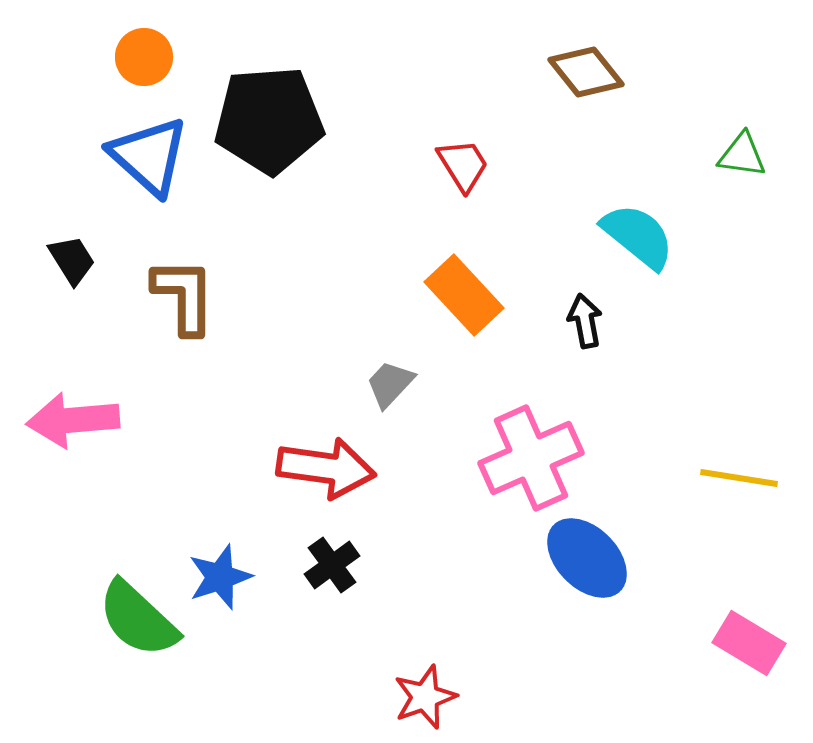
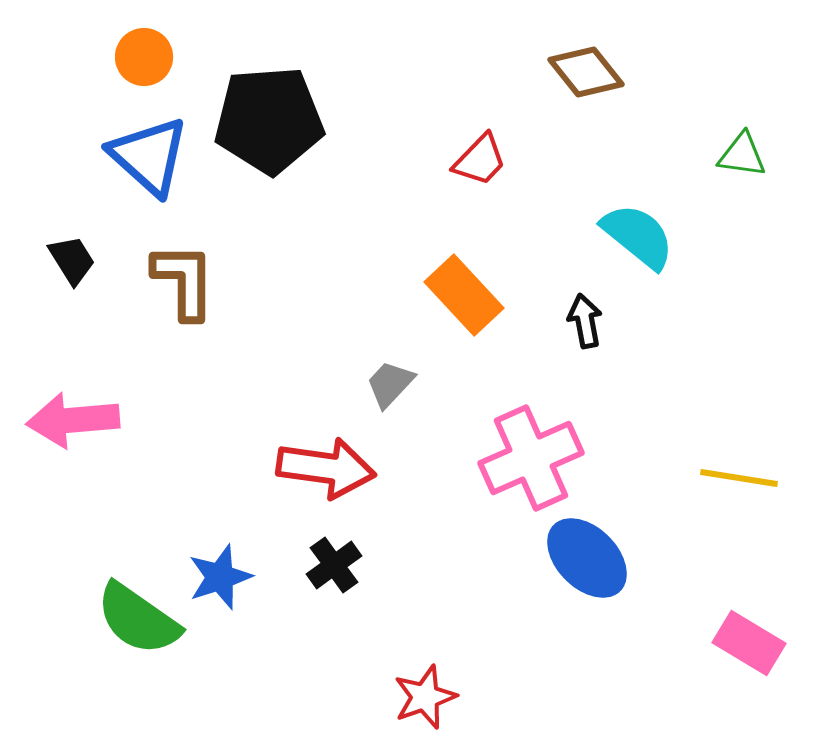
red trapezoid: moved 17 px right, 5 px up; rotated 76 degrees clockwise
brown L-shape: moved 15 px up
black cross: moved 2 px right
green semicircle: rotated 8 degrees counterclockwise
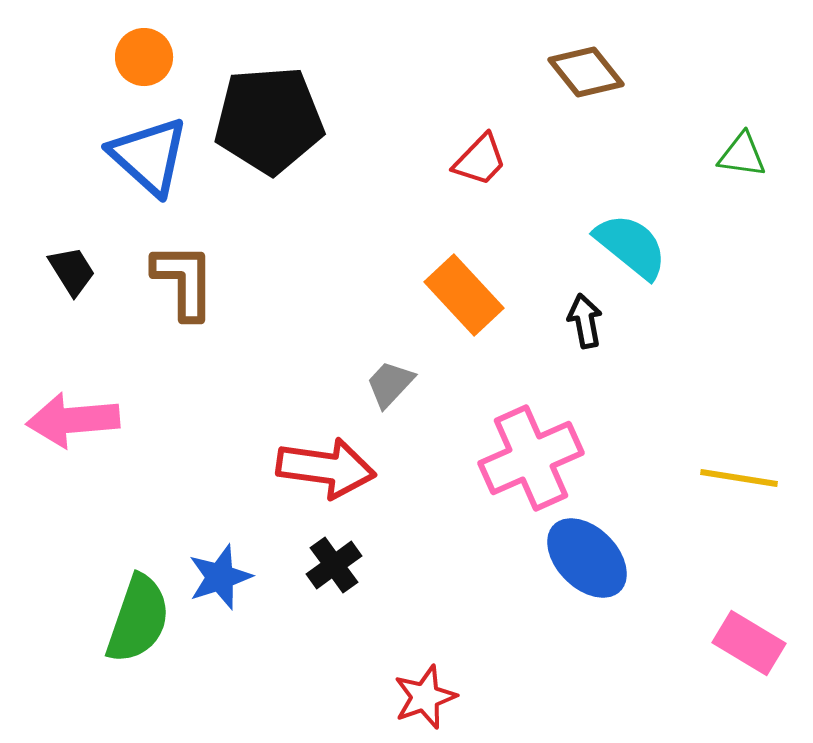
cyan semicircle: moved 7 px left, 10 px down
black trapezoid: moved 11 px down
green semicircle: rotated 106 degrees counterclockwise
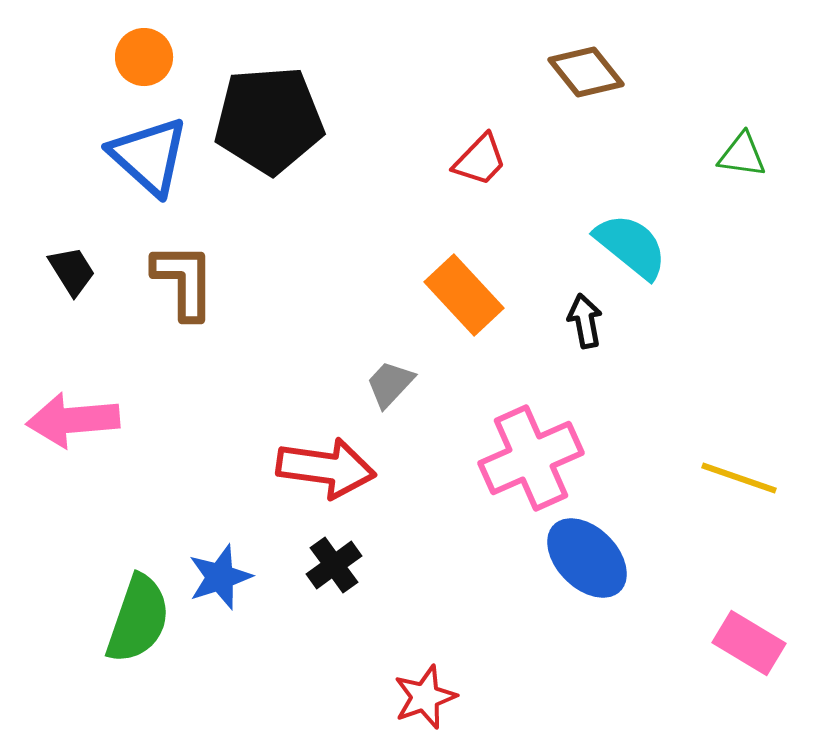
yellow line: rotated 10 degrees clockwise
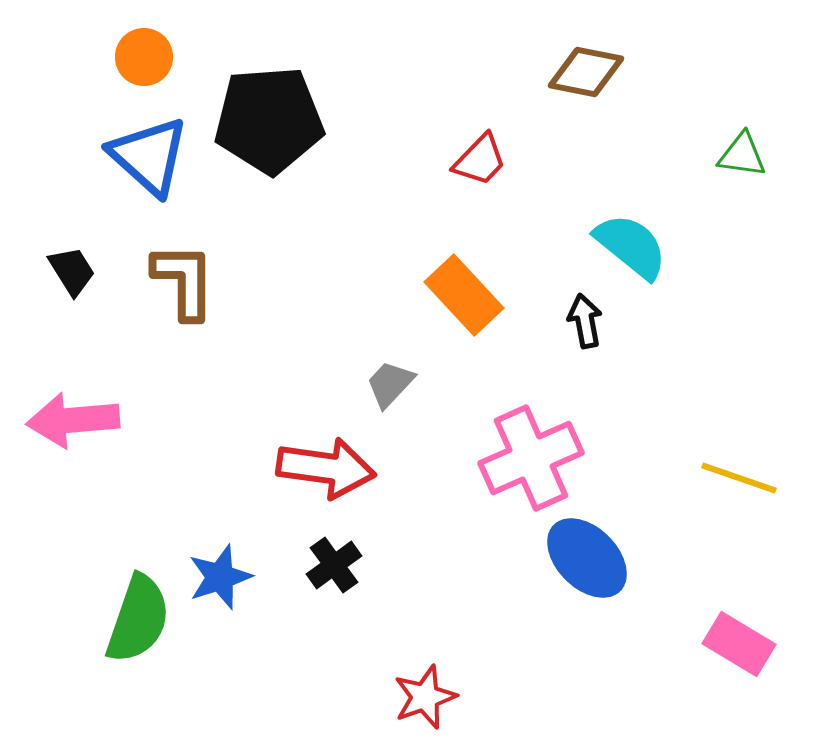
brown diamond: rotated 40 degrees counterclockwise
pink rectangle: moved 10 px left, 1 px down
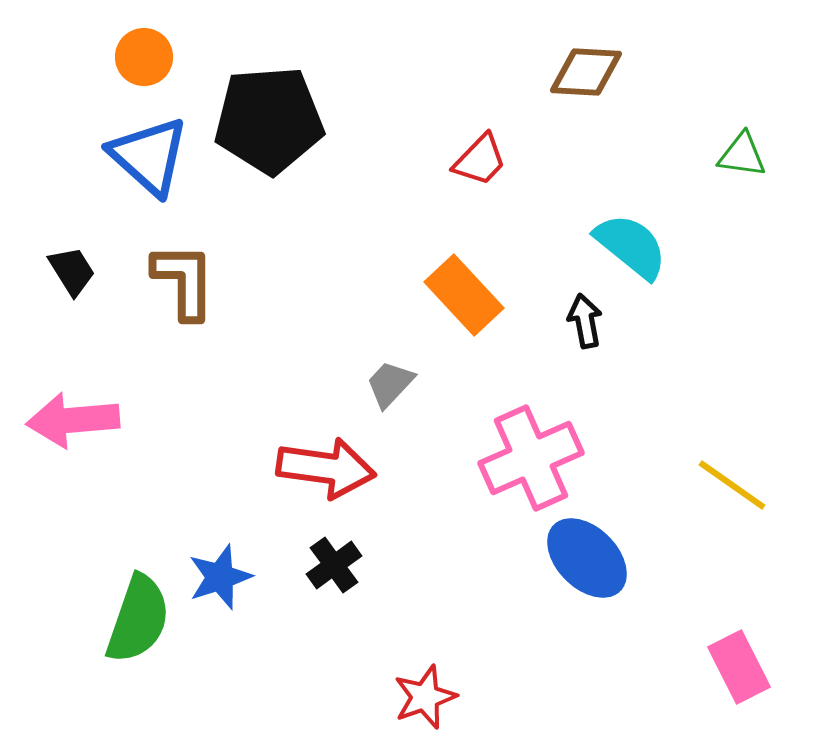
brown diamond: rotated 8 degrees counterclockwise
yellow line: moved 7 px left, 7 px down; rotated 16 degrees clockwise
pink rectangle: moved 23 px down; rotated 32 degrees clockwise
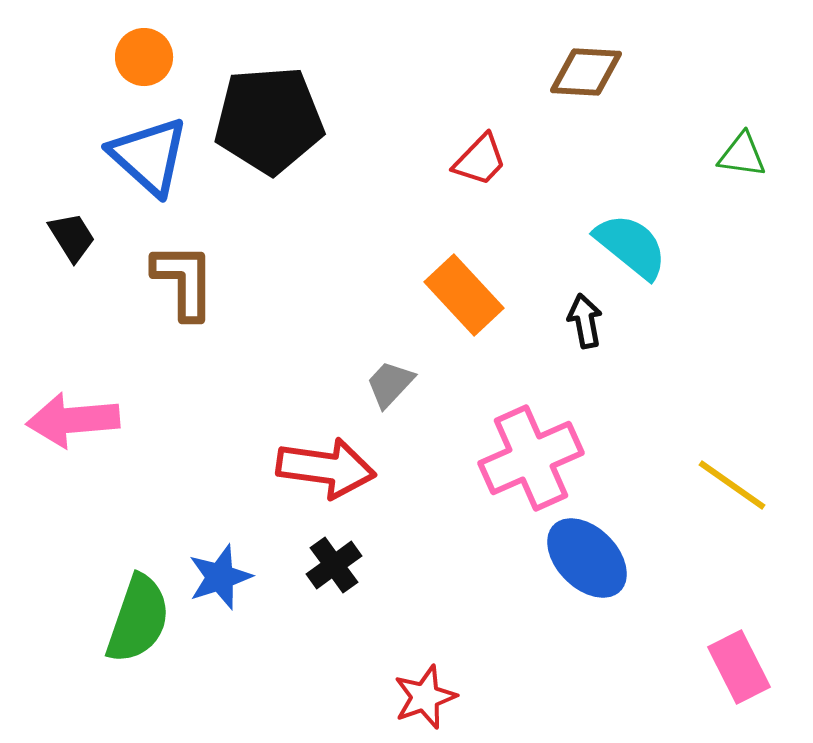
black trapezoid: moved 34 px up
